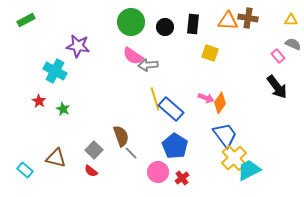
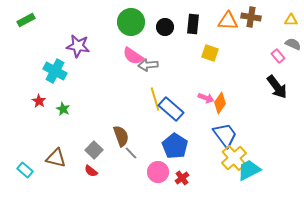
brown cross: moved 3 px right, 1 px up
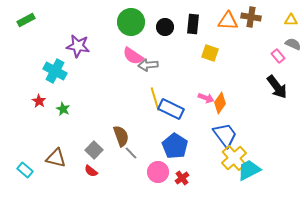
blue rectangle: rotated 15 degrees counterclockwise
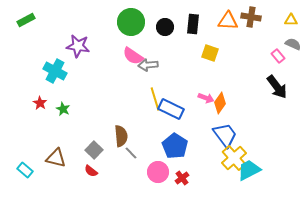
red star: moved 1 px right, 2 px down
brown semicircle: rotated 15 degrees clockwise
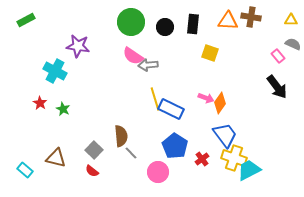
yellow cross: rotated 30 degrees counterclockwise
red semicircle: moved 1 px right
red cross: moved 20 px right, 19 px up
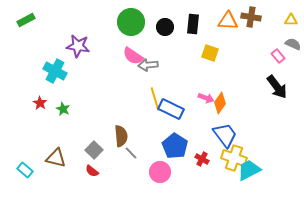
red cross: rotated 24 degrees counterclockwise
pink circle: moved 2 px right
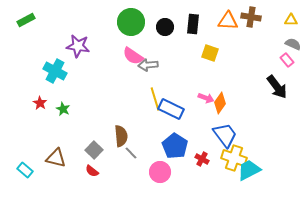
pink rectangle: moved 9 px right, 4 px down
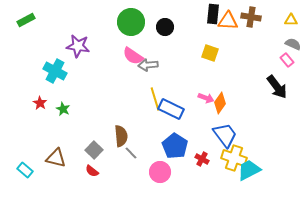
black rectangle: moved 20 px right, 10 px up
